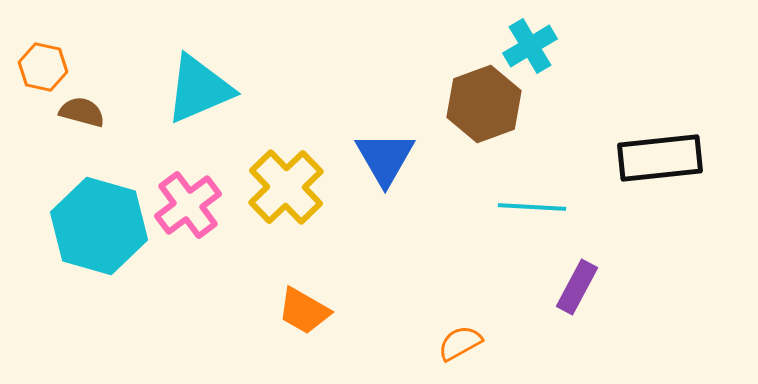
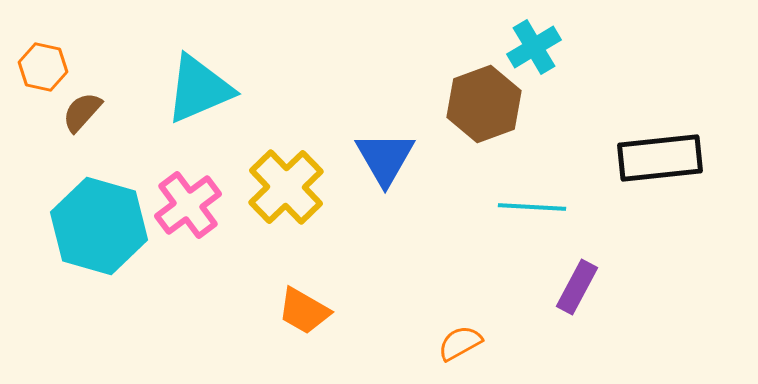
cyan cross: moved 4 px right, 1 px down
brown semicircle: rotated 63 degrees counterclockwise
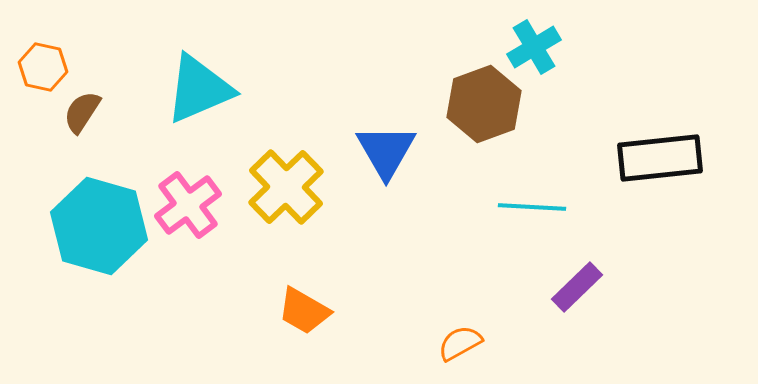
brown semicircle: rotated 9 degrees counterclockwise
blue triangle: moved 1 px right, 7 px up
purple rectangle: rotated 18 degrees clockwise
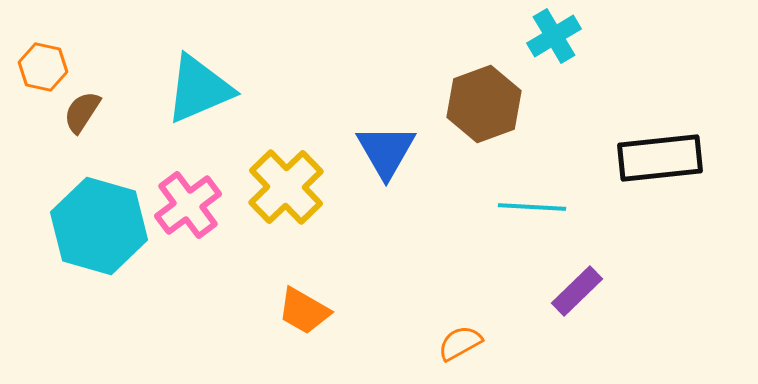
cyan cross: moved 20 px right, 11 px up
purple rectangle: moved 4 px down
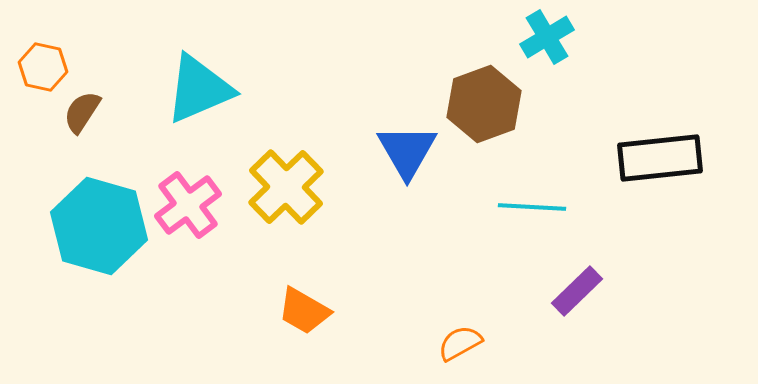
cyan cross: moved 7 px left, 1 px down
blue triangle: moved 21 px right
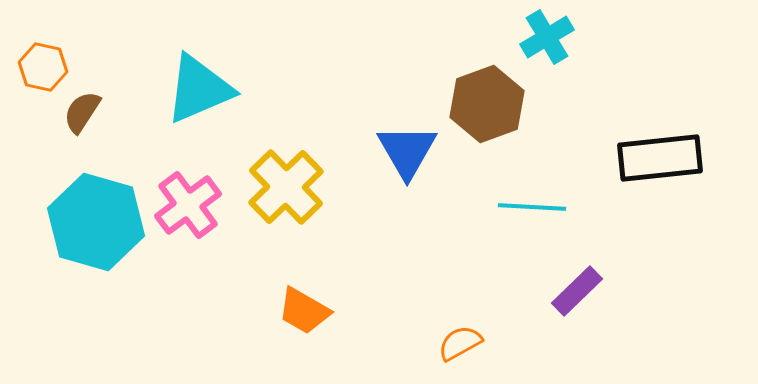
brown hexagon: moved 3 px right
cyan hexagon: moved 3 px left, 4 px up
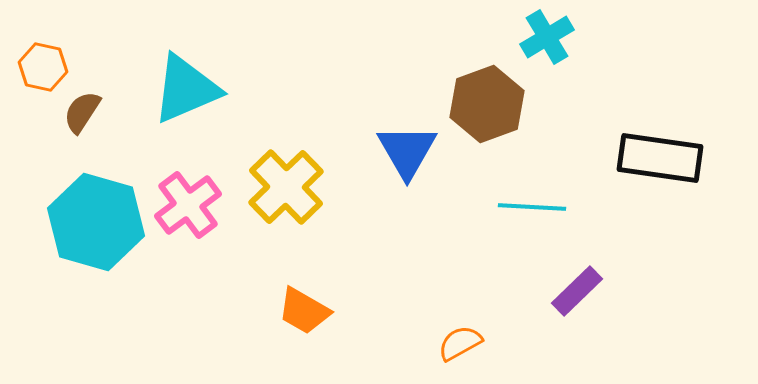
cyan triangle: moved 13 px left
black rectangle: rotated 14 degrees clockwise
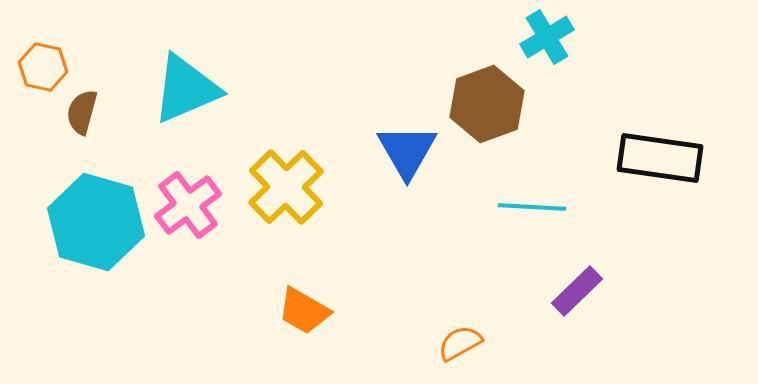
brown semicircle: rotated 18 degrees counterclockwise
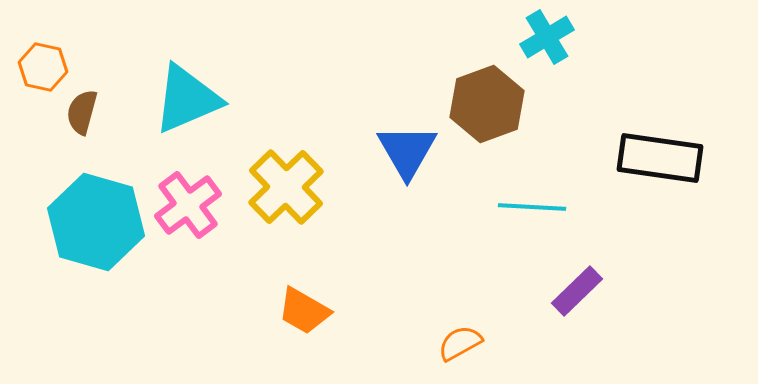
cyan triangle: moved 1 px right, 10 px down
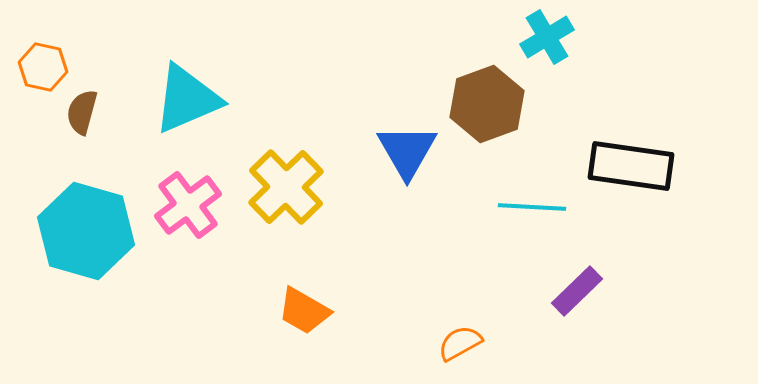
black rectangle: moved 29 px left, 8 px down
cyan hexagon: moved 10 px left, 9 px down
